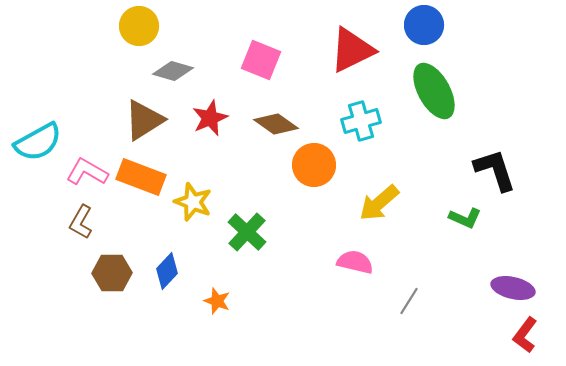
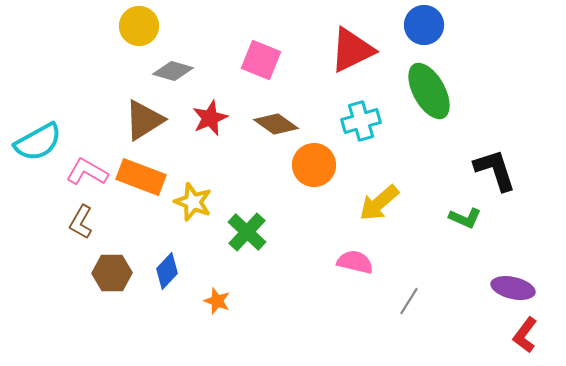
green ellipse: moved 5 px left
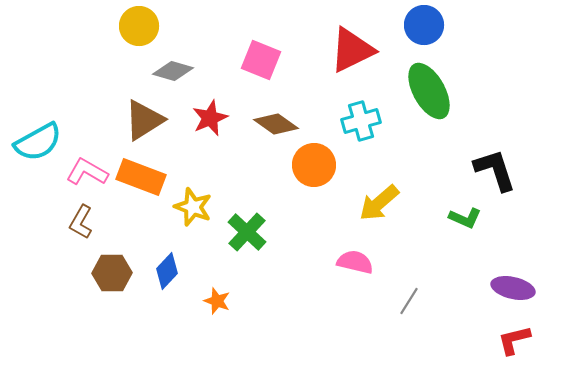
yellow star: moved 5 px down
red L-shape: moved 11 px left, 5 px down; rotated 39 degrees clockwise
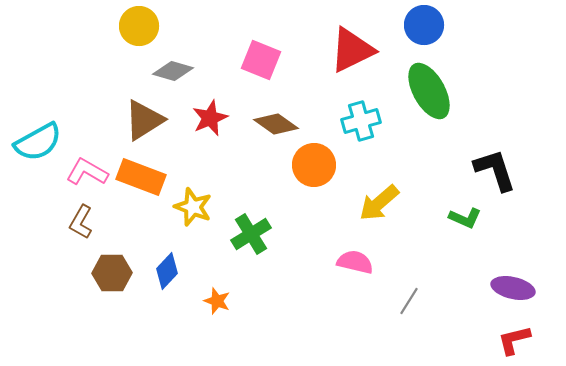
green cross: moved 4 px right, 2 px down; rotated 15 degrees clockwise
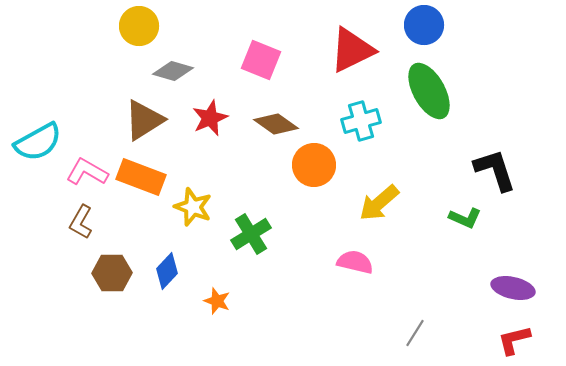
gray line: moved 6 px right, 32 px down
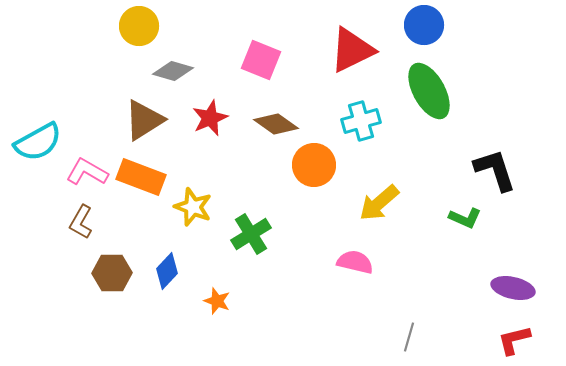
gray line: moved 6 px left, 4 px down; rotated 16 degrees counterclockwise
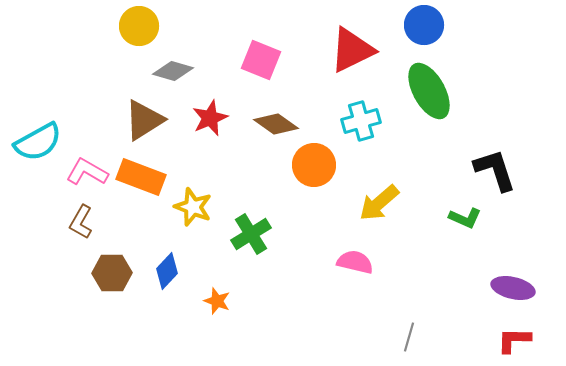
red L-shape: rotated 15 degrees clockwise
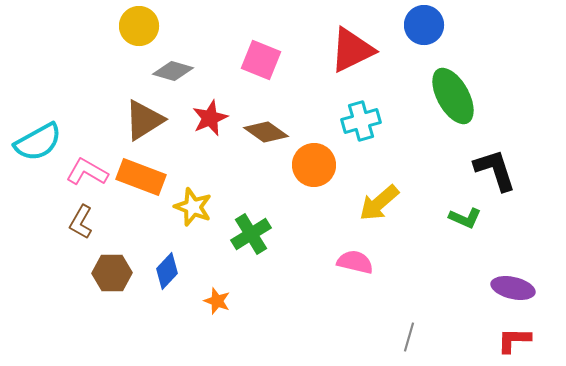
green ellipse: moved 24 px right, 5 px down
brown diamond: moved 10 px left, 8 px down
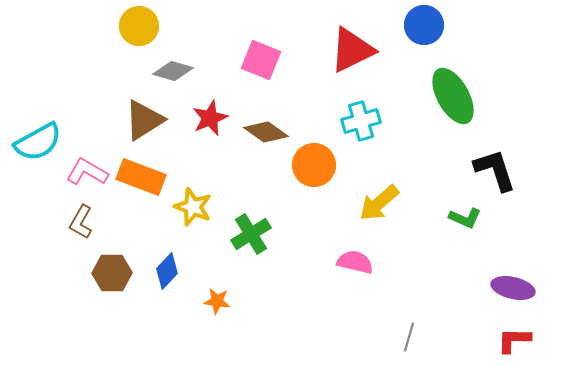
orange star: rotated 12 degrees counterclockwise
